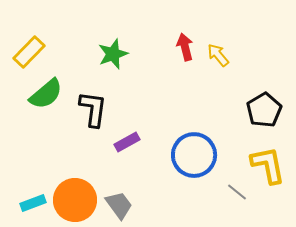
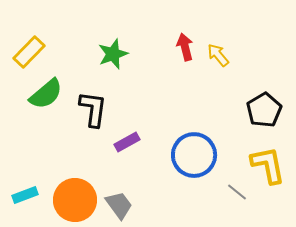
cyan rectangle: moved 8 px left, 8 px up
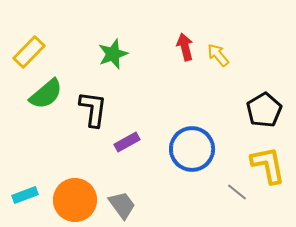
blue circle: moved 2 px left, 6 px up
gray trapezoid: moved 3 px right
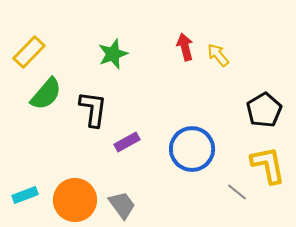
green semicircle: rotated 9 degrees counterclockwise
